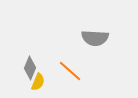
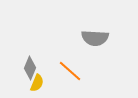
yellow semicircle: moved 1 px left, 1 px down
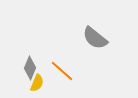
gray semicircle: rotated 36 degrees clockwise
orange line: moved 8 px left
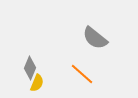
orange line: moved 20 px right, 3 px down
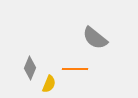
orange line: moved 7 px left, 5 px up; rotated 40 degrees counterclockwise
yellow semicircle: moved 12 px right, 1 px down
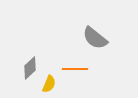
gray diamond: rotated 25 degrees clockwise
